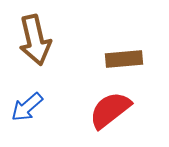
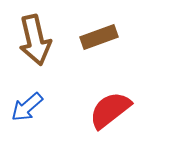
brown rectangle: moved 25 px left, 22 px up; rotated 15 degrees counterclockwise
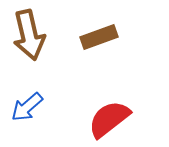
brown arrow: moved 6 px left, 5 px up
red semicircle: moved 1 px left, 9 px down
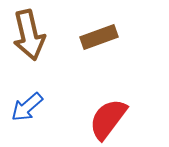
red semicircle: moved 1 px left; rotated 15 degrees counterclockwise
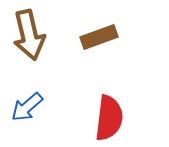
red semicircle: moved 1 px right, 1 px up; rotated 150 degrees clockwise
